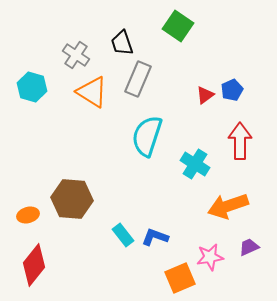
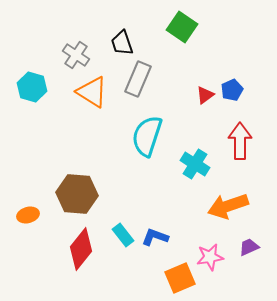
green square: moved 4 px right, 1 px down
brown hexagon: moved 5 px right, 5 px up
red diamond: moved 47 px right, 16 px up
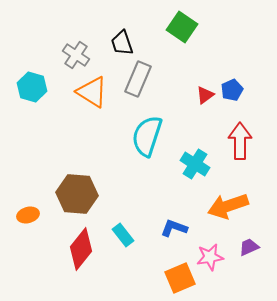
blue L-shape: moved 19 px right, 9 px up
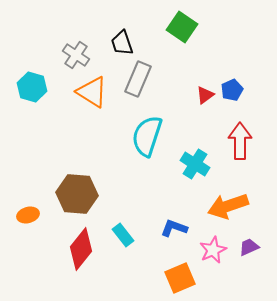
pink star: moved 3 px right, 7 px up; rotated 16 degrees counterclockwise
